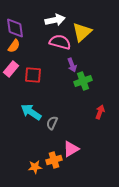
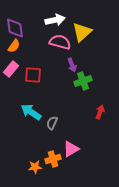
orange cross: moved 1 px left, 1 px up
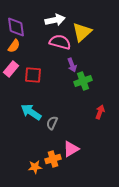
purple diamond: moved 1 px right, 1 px up
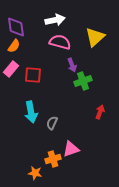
yellow triangle: moved 13 px right, 5 px down
cyan arrow: rotated 135 degrees counterclockwise
pink triangle: rotated 12 degrees clockwise
orange star: moved 6 px down; rotated 16 degrees clockwise
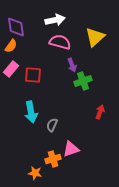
orange semicircle: moved 3 px left
gray semicircle: moved 2 px down
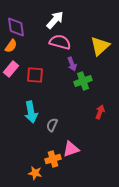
white arrow: rotated 36 degrees counterclockwise
yellow triangle: moved 5 px right, 9 px down
purple arrow: moved 1 px up
red square: moved 2 px right
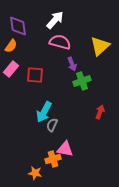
purple diamond: moved 2 px right, 1 px up
green cross: moved 1 px left
cyan arrow: moved 13 px right; rotated 40 degrees clockwise
pink triangle: moved 6 px left; rotated 30 degrees clockwise
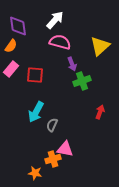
cyan arrow: moved 8 px left
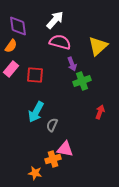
yellow triangle: moved 2 px left
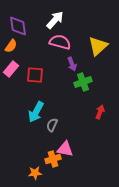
green cross: moved 1 px right, 1 px down
orange star: rotated 16 degrees counterclockwise
